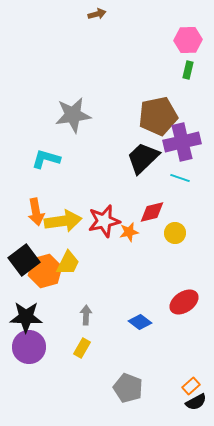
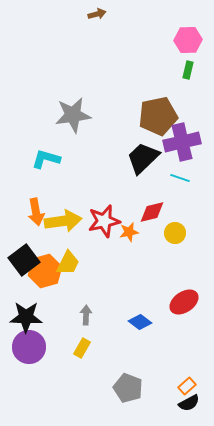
orange rectangle: moved 4 px left
black semicircle: moved 7 px left, 1 px down
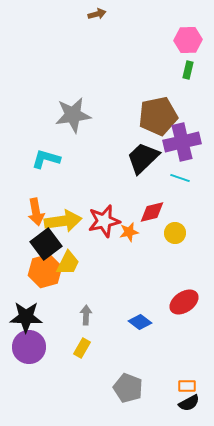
black square: moved 22 px right, 16 px up
orange rectangle: rotated 42 degrees clockwise
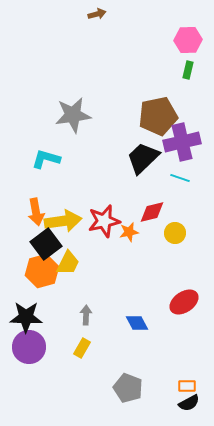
orange hexagon: moved 3 px left
blue diamond: moved 3 px left, 1 px down; rotated 25 degrees clockwise
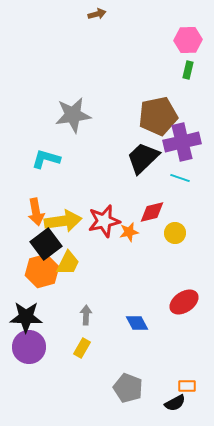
black semicircle: moved 14 px left
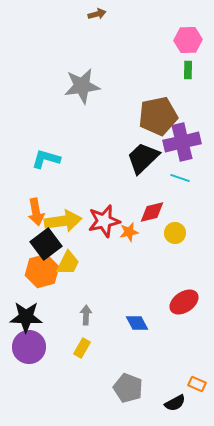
green rectangle: rotated 12 degrees counterclockwise
gray star: moved 9 px right, 29 px up
orange rectangle: moved 10 px right, 2 px up; rotated 24 degrees clockwise
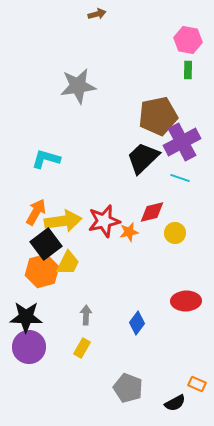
pink hexagon: rotated 12 degrees clockwise
gray star: moved 4 px left
purple cross: rotated 15 degrees counterclockwise
orange arrow: rotated 140 degrees counterclockwise
red ellipse: moved 2 px right, 1 px up; rotated 32 degrees clockwise
blue diamond: rotated 65 degrees clockwise
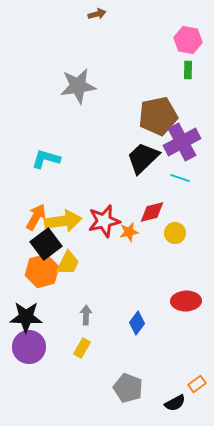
orange arrow: moved 5 px down
orange rectangle: rotated 60 degrees counterclockwise
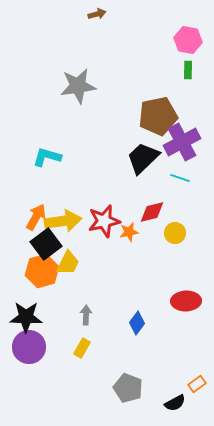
cyan L-shape: moved 1 px right, 2 px up
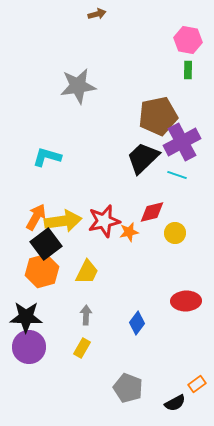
cyan line: moved 3 px left, 3 px up
yellow trapezoid: moved 19 px right, 9 px down
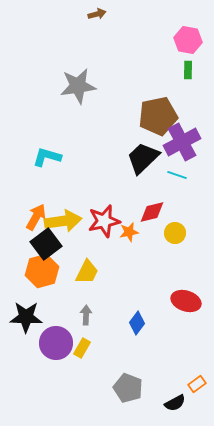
red ellipse: rotated 20 degrees clockwise
purple circle: moved 27 px right, 4 px up
